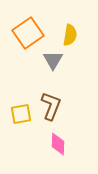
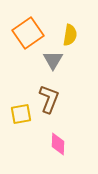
brown L-shape: moved 2 px left, 7 px up
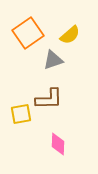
yellow semicircle: rotated 40 degrees clockwise
gray triangle: rotated 40 degrees clockwise
brown L-shape: rotated 68 degrees clockwise
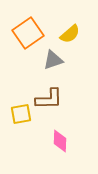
yellow semicircle: moved 1 px up
pink diamond: moved 2 px right, 3 px up
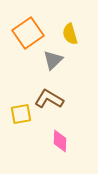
yellow semicircle: rotated 115 degrees clockwise
gray triangle: rotated 25 degrees counterclockwise
brown L-shape: rotated 148 degrees counterclockwise
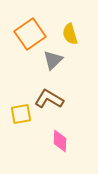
orange square: moved 2 px right, 1 px down
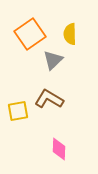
yellow semicircle: rotated 15 degrees clockwise
yellow square: moved 3 px left, 3 px up
pink diamond: moved 1 px left, 8 px down
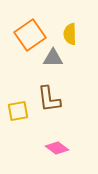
orange square: moved 1 px down
gray triangle: moved 2 px up; rotated 45 degrees clockwise
brown L-shape: rotated 128 degrees counterclockwise
pink diamond: moved 2 px left, 1 px up; rotated 55 degrees counterclockwise
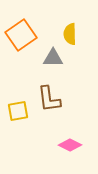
orange square: moved 9 px left
pink diamond: moved 13 px right, 3 px up; rotated 10 degrees counterclockwise
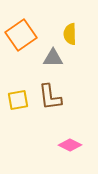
brown L-shape: moved 1 px right, 2 px up
yellow square: moved 11 px up
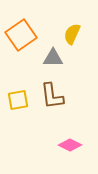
yellow semicircle: moved 2 px right; rotated 25 degrees clockwise
brown L-shape: moved 2 px right, 1 px up
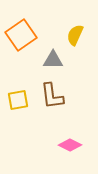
yellow semicircle: moved 3 px right, 1 px down
gray triangle: moved 2 px down
